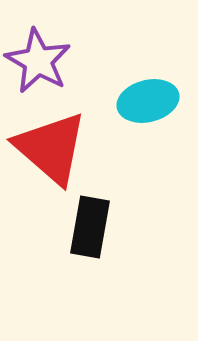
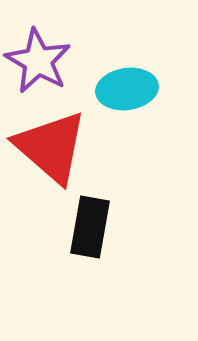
cyan ellipse: moved 21 px left, 12 px up; rotated 6 degrees clockwise
red triangle: moved 1 px up
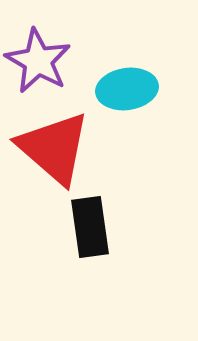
red triangle: moved 3 px right, 1 px down
black rectangle: rotated 18 degrees counterclockwise
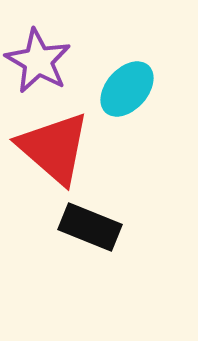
cyan ellipse: rotated 40 degrees counterclockwise
black rectangle: rotated 60 degrees counterclockwise
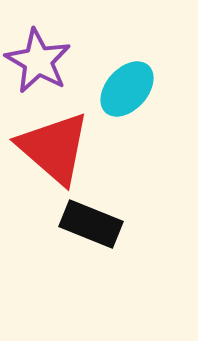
black rectangle: moved 1 px right, 3 px up
